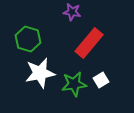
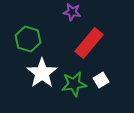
white star: moved 2 px right; rotated 24 degrees counterclockwise
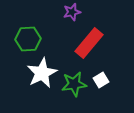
purple star: rotated 24 degrees counterclockwise
green hexagon: rotated 20 degrees counterclockwise
white star: rotated 8 degrees clockwise
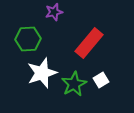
purple star: moved 18 px left
white star: rotated 8 degrees clockwise
green star: rotated 20 degrees counterclockwise
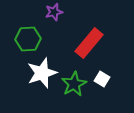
white square: moved 1 px right, 1 px up; rotated 28 degrees counterclockwise
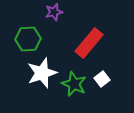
white square: rotated 21 degrees clockwise
green star: rotated 20 degrees counterclockwise
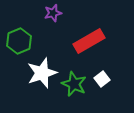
purple star: moved 1 px left, 1 px down
green hexagon: moved 9 px left, 2 px down; rotated 20 degrees counterclockwise
red rectangle: moved 2 px up; rotated 20 degrees clockwise
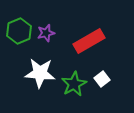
purple star: moved 7 px left, 20 px down
green hexagon: moved 10 px up
white star: moved 2 px left; rotated 24 degrees clockwise
green star: rotated 20 degrees clockwise
